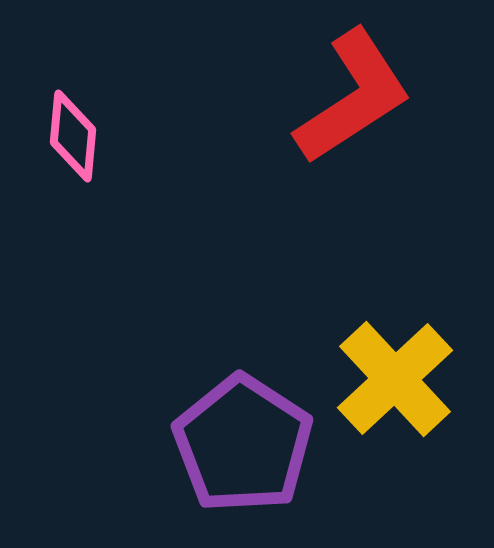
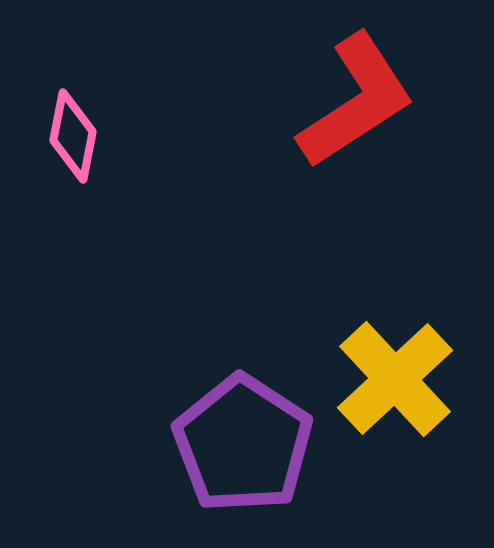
red L-shape: moved 3 px right, 4 px down
pink diamond: rotated 6 degrees clockwise
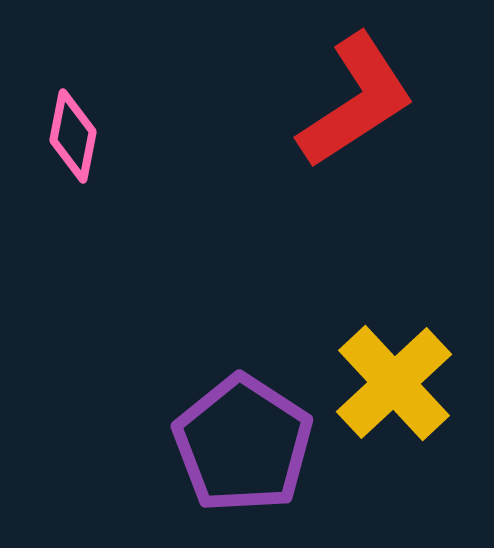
yellow cross: moved 1 px left, 4 px down
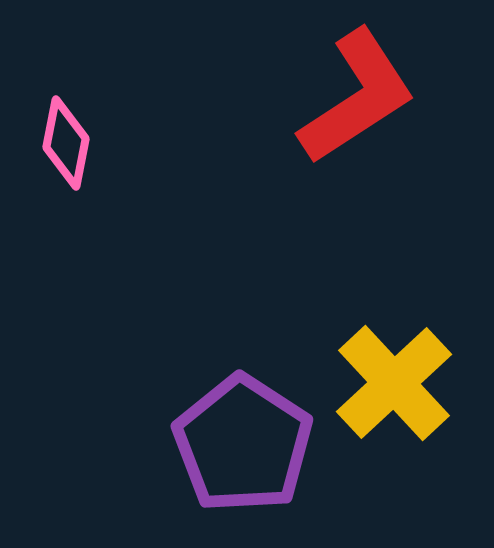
red L-shape: moved 1 px right, 4 px up
pink diamond: moved 7 px left, 7 px down
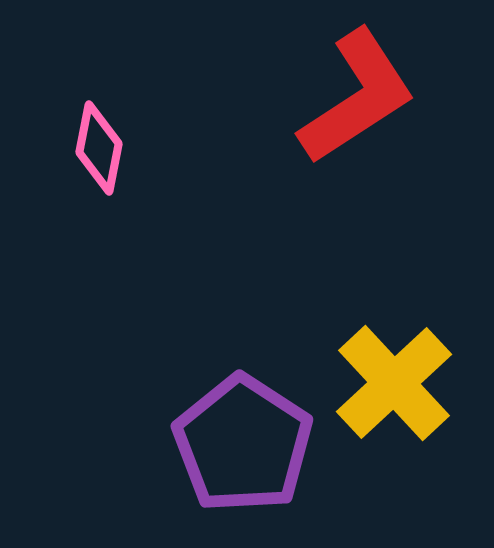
pink diamond: moved 33 px right, 5 px down
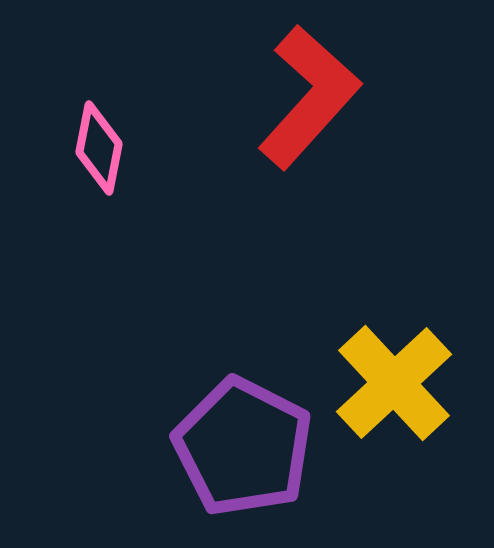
red L-shape: moved 48 px left; rotated 15 degrees counterclockwise
purple pentagon: moved 3 px down; rotated 6 degrees counterclockwise
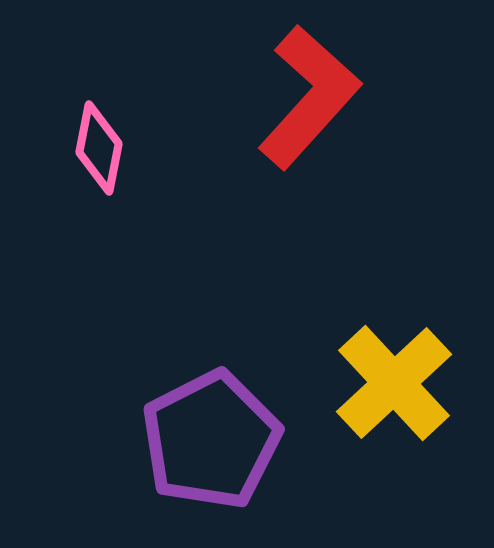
purple pentagon: moved 32 px left, 7 px up; rotated 18 degrees clockwise
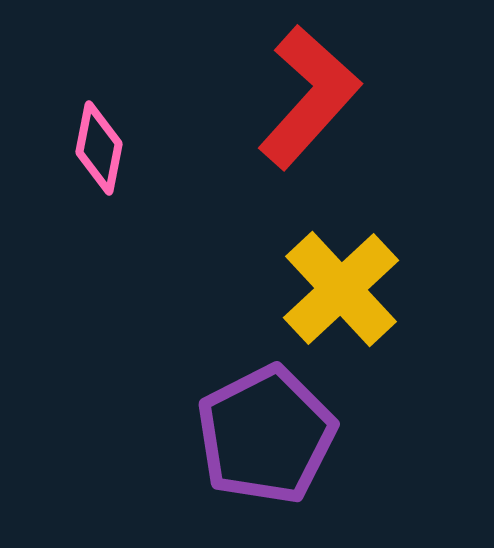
yellow cross: moved 53 px left, 94 px up
purple pentagon: moved 55 px right, 5 px up
